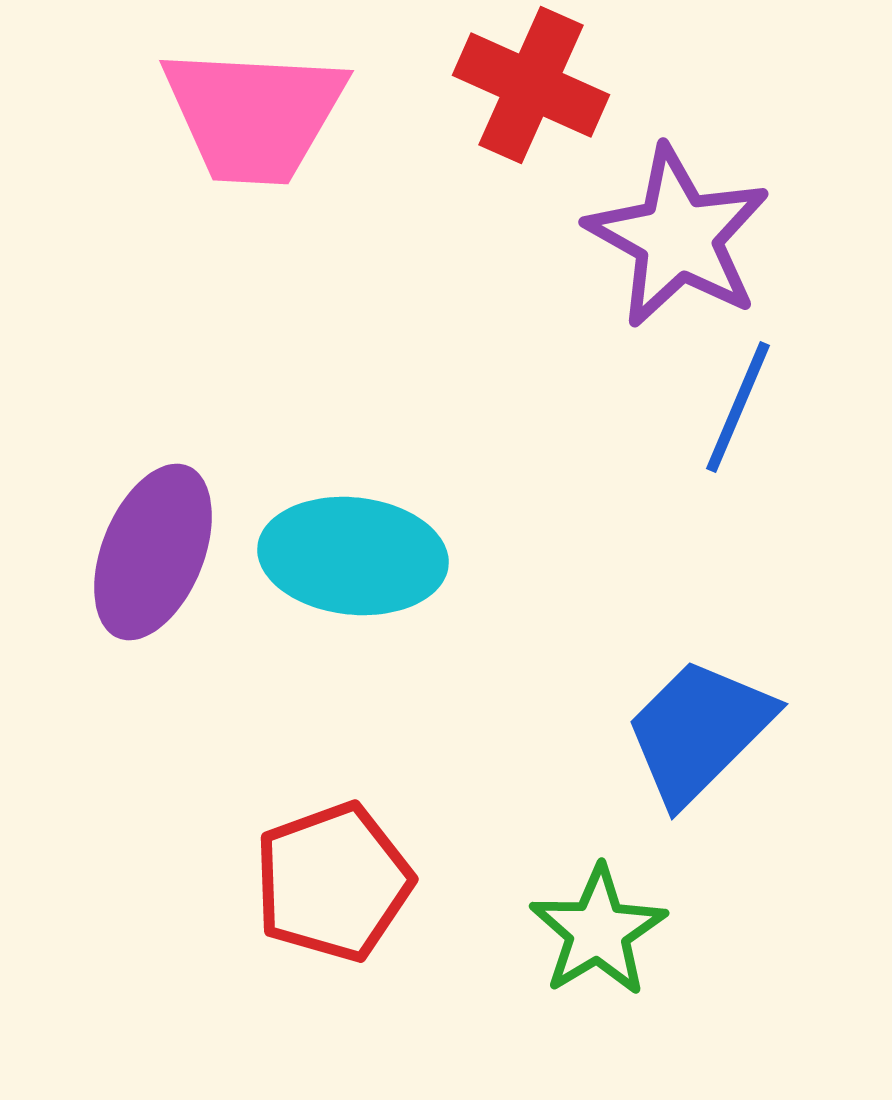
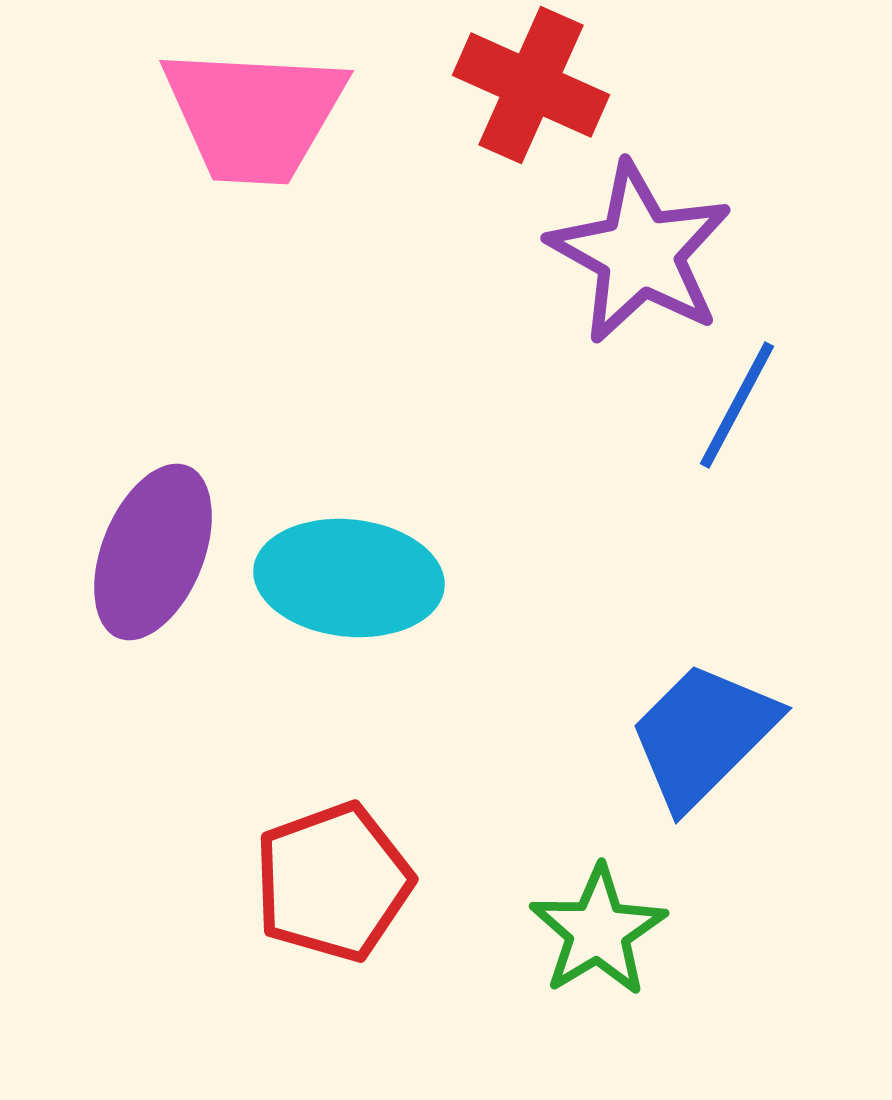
purple star: moved 38 px left, 16 px down
blue line: moved 1 px left, 2 px up; rotated 5 degrees clockwise
cyan ellipse: moved 4 px left, 22 px down
blue trapezoid: moved 4 px right, 4 px down
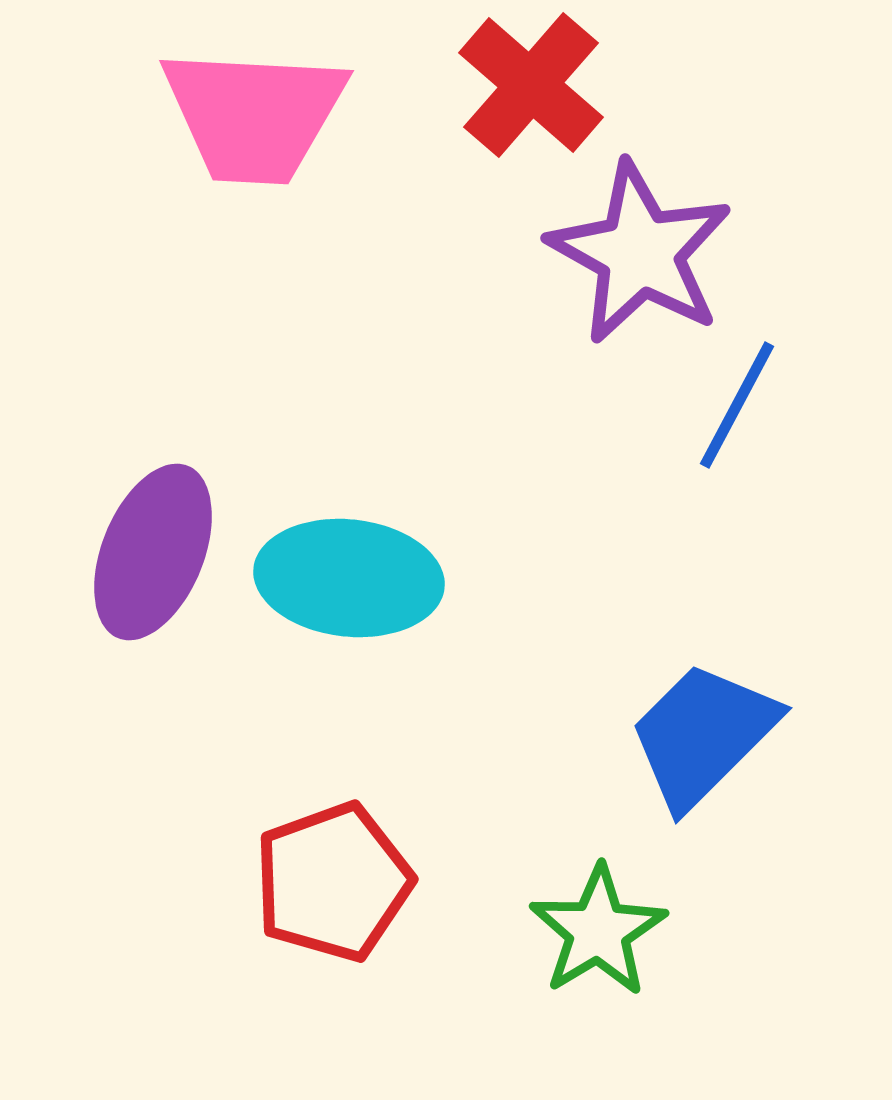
red cross: rotated 17 degrees clockwise
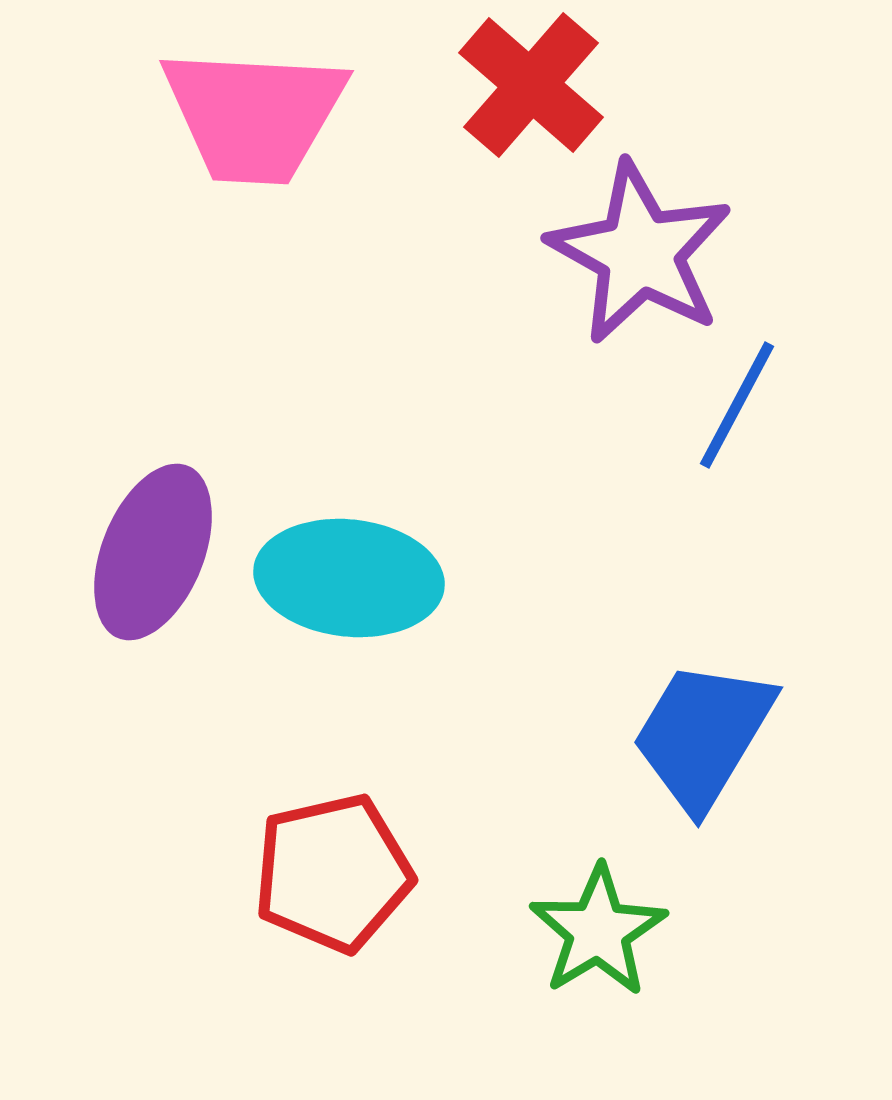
blue trapezoid: rotated 14 degrees counterclockwise
red pentagon: moved 9 px up; rotated 7 degrees clockwise
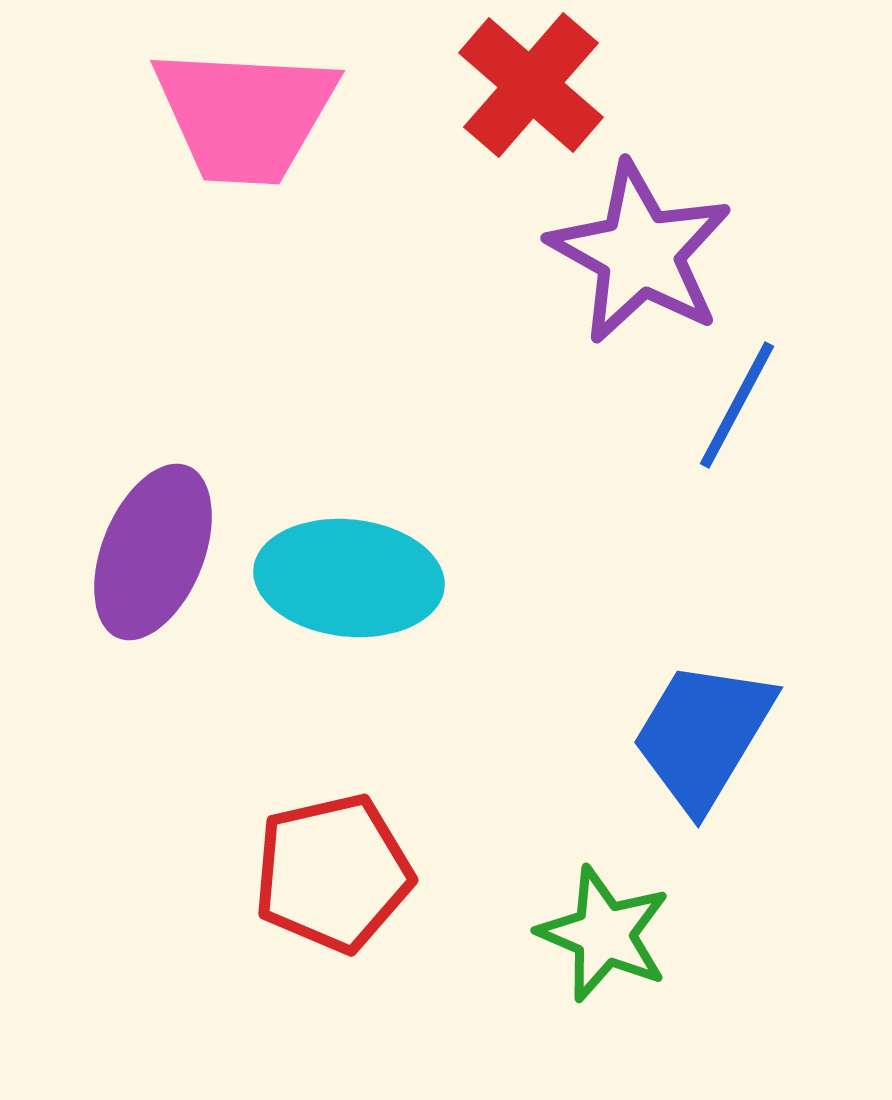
pink trapezoid: moved 9 px left
green star: moved 6 px right, 3 px down; rotated 18 degrees counterclockwise
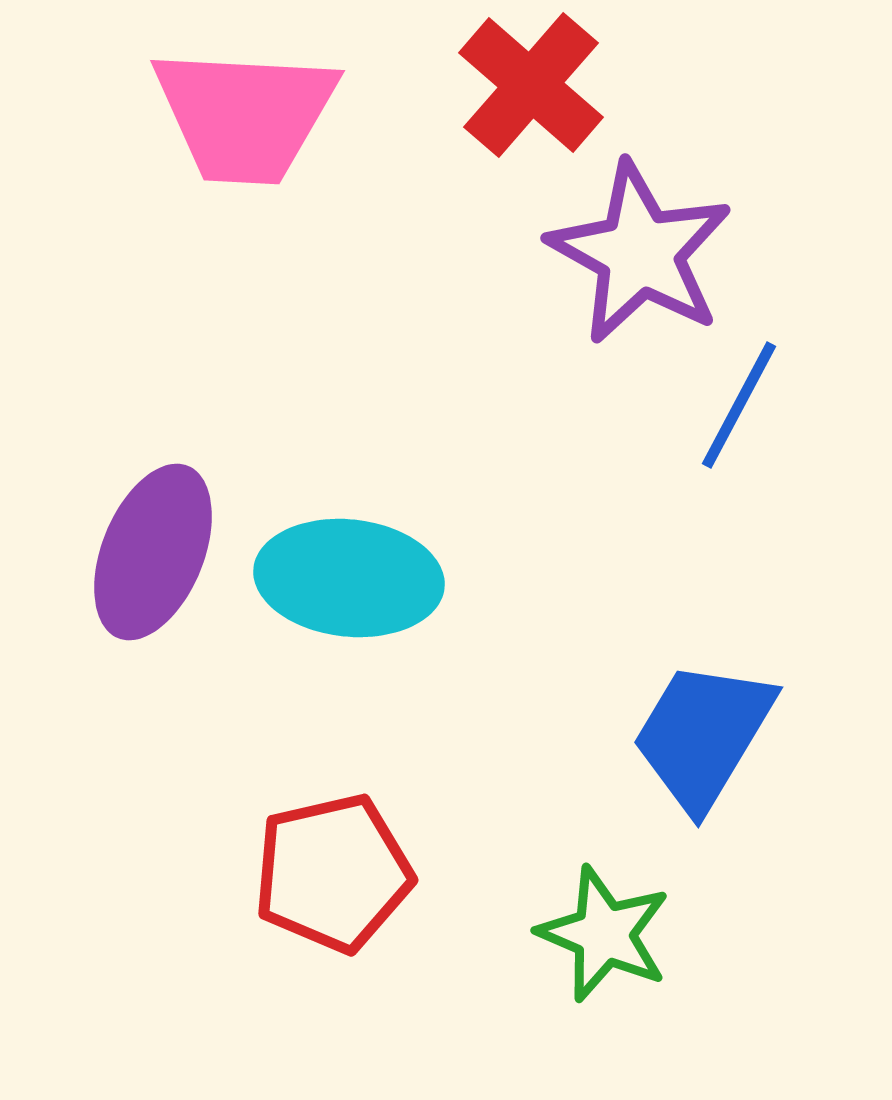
blue line: moved 2 px right
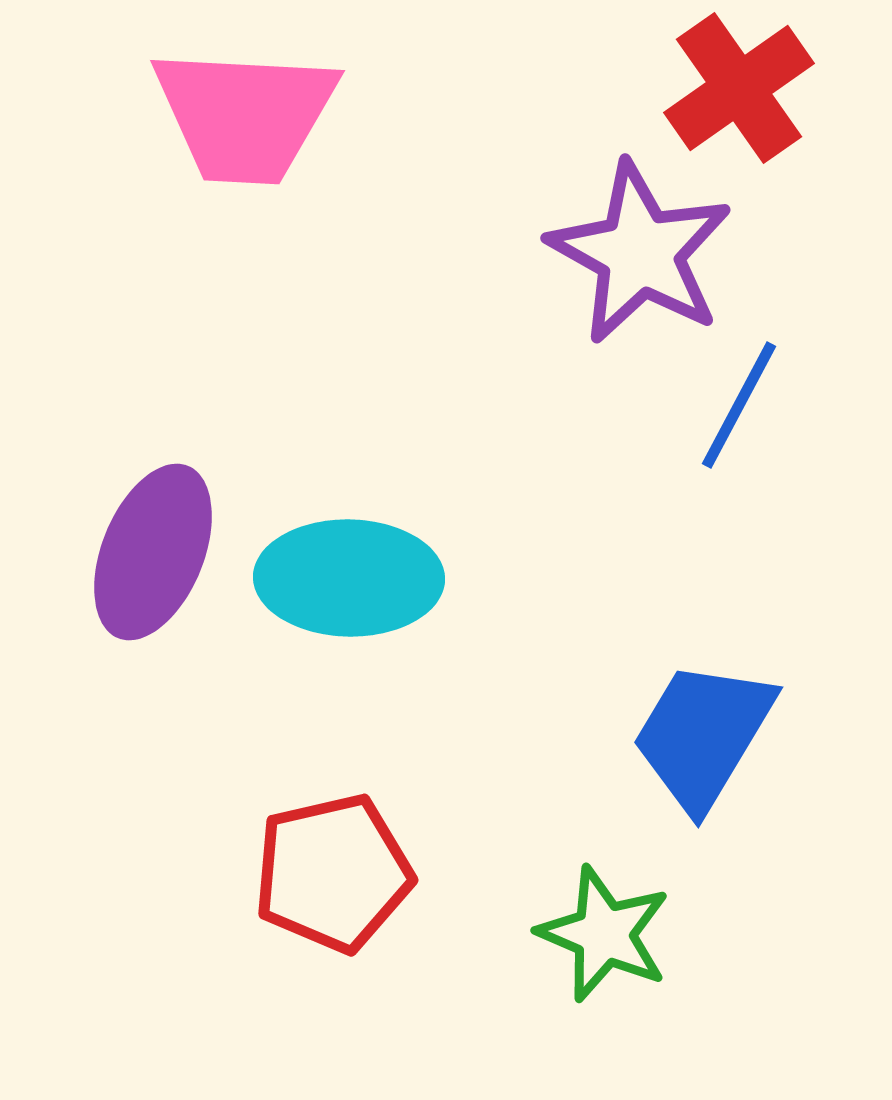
red cross: moved 208 px right, 3 px down; rotated 14 degrees clockwise
cyan ellipse: rotated 5 degrees counterclockwise
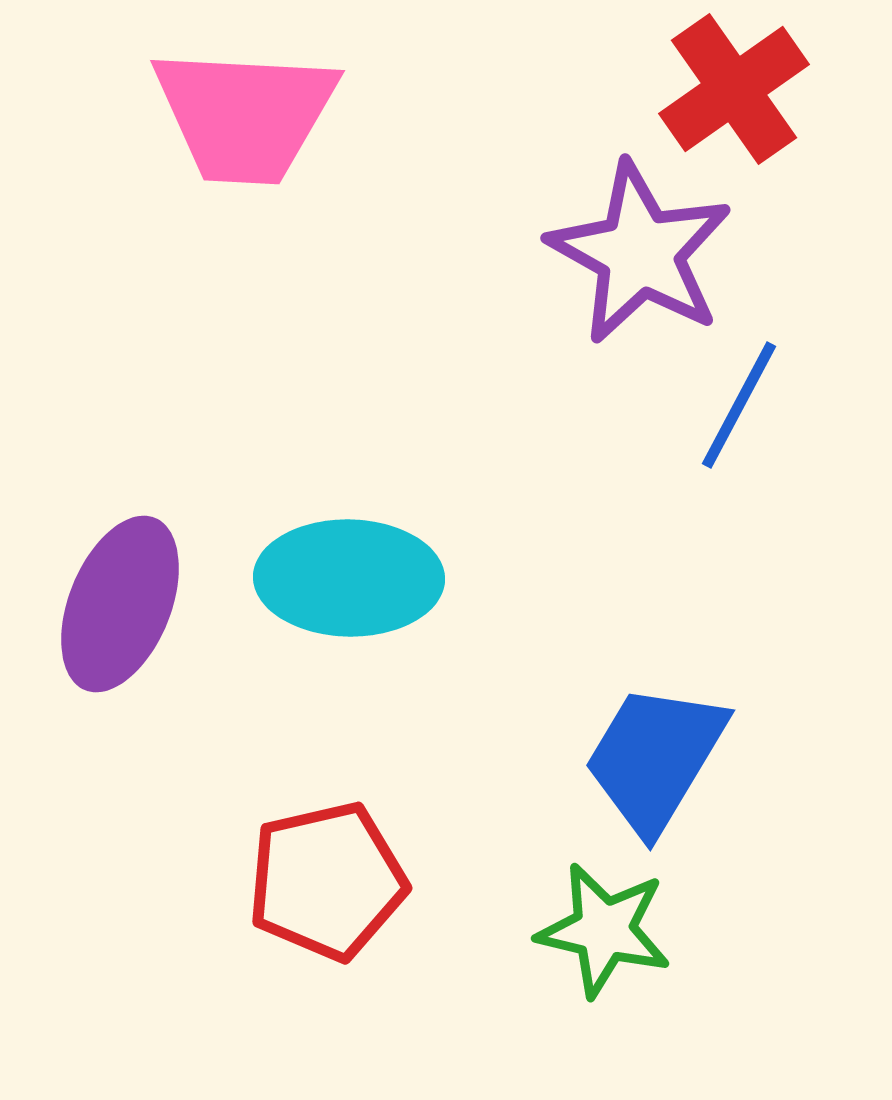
red cross: moved 5 px left, 1 px down
purple ellipse: moved 33 px left, 52 px down
blue trapezoid: moved 48 px left, 23 px down
red pentagon: moved 6 px left, 8 px down
green star: moved 4 px up; rotated 10 degrees counterclockwise
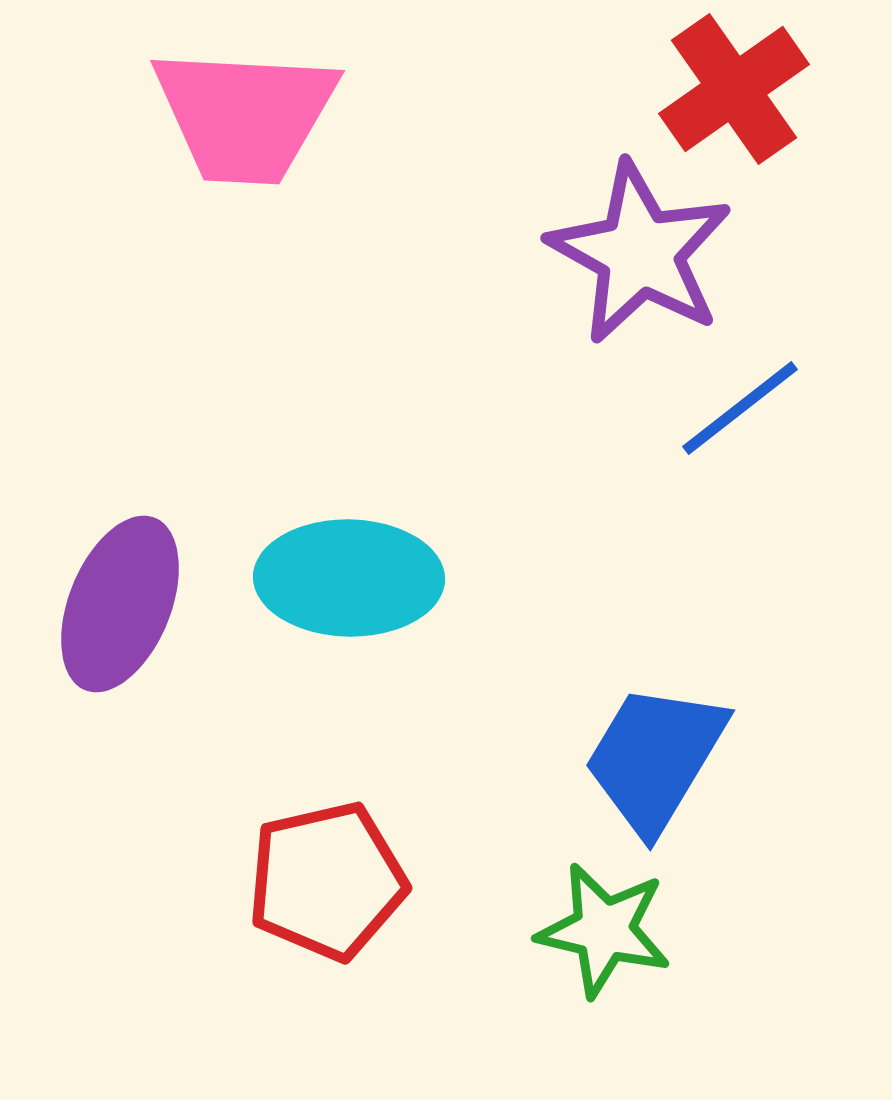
blue line: moved 1 px right, 3 px down; rotated 24 degrees clockwise
